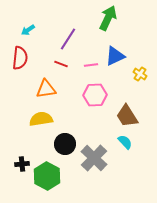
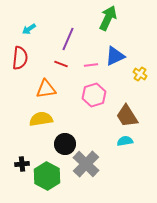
cyan arrow: moved 1 px right, 1 px up
purple line: rotated 10 degrees counterclockwise
pink hexagon: moved 1 px left; rotated 15 degrees counterclockwise
cyan semicircle: moved 1 px up; rotated 56 degrees counterclockwise
gray cross: moved 8 px left, 6 px down
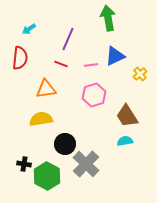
green arrow: rotated 35 degrees counterclockwise
yellow cross: rotated 16 degrees clockwise
black cross: moved 2 px right; rotated 16 degrees clockwise
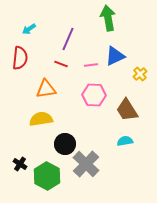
pink hexagon: rotated 20 degrees clockwise
brown trapezoid: moved 6 px up
black cross: moved 4 px left; rotated 24 degrees clockwise
